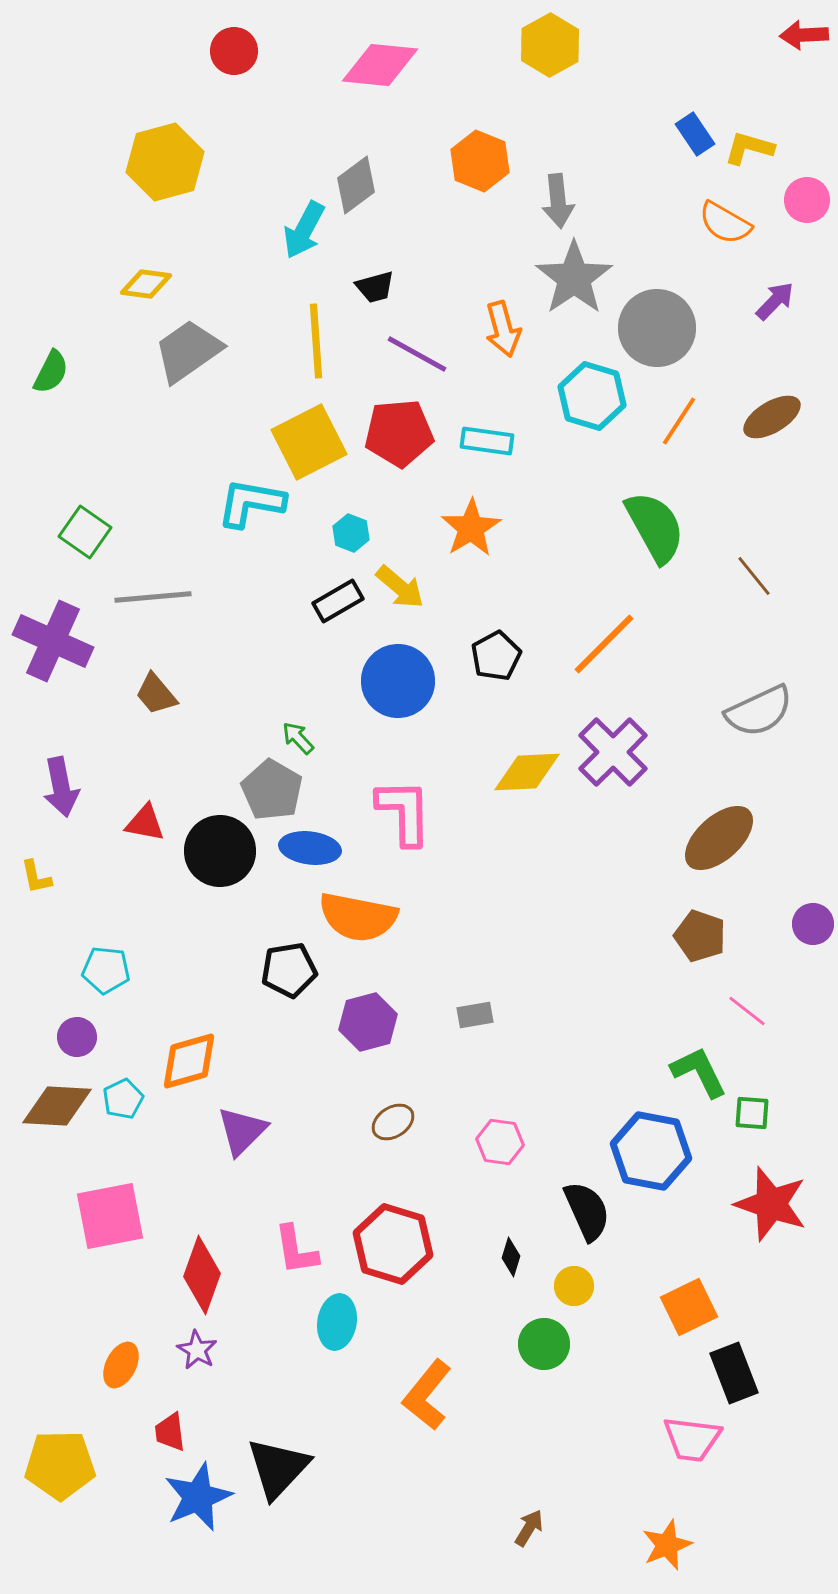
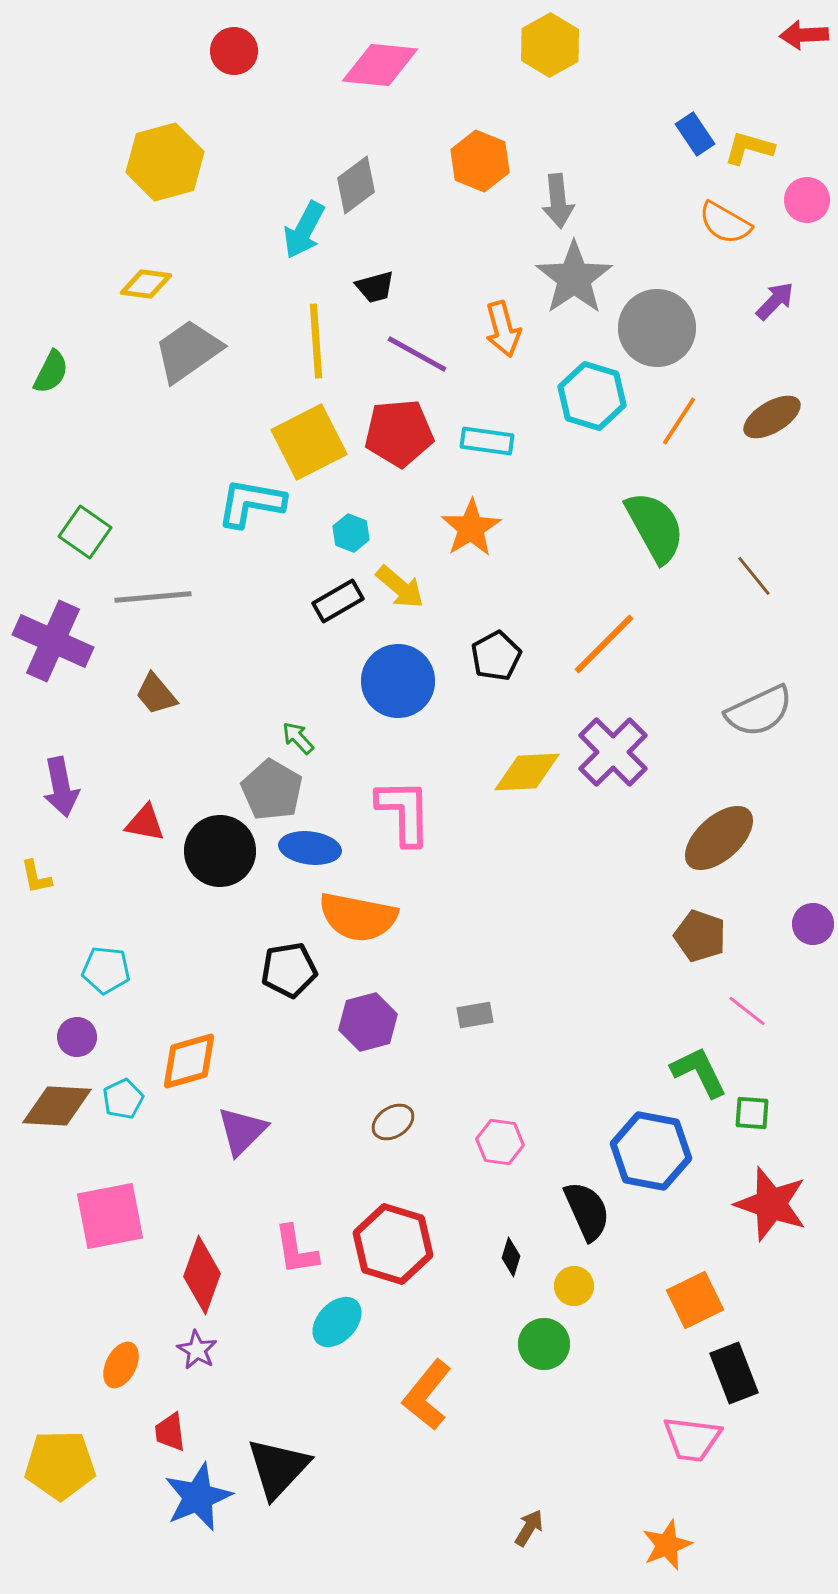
orange square at (689, 1307): moved 6 px right, 7 px up
cyan ellipse at (337, 1322): rotated 34 degrees clockwise
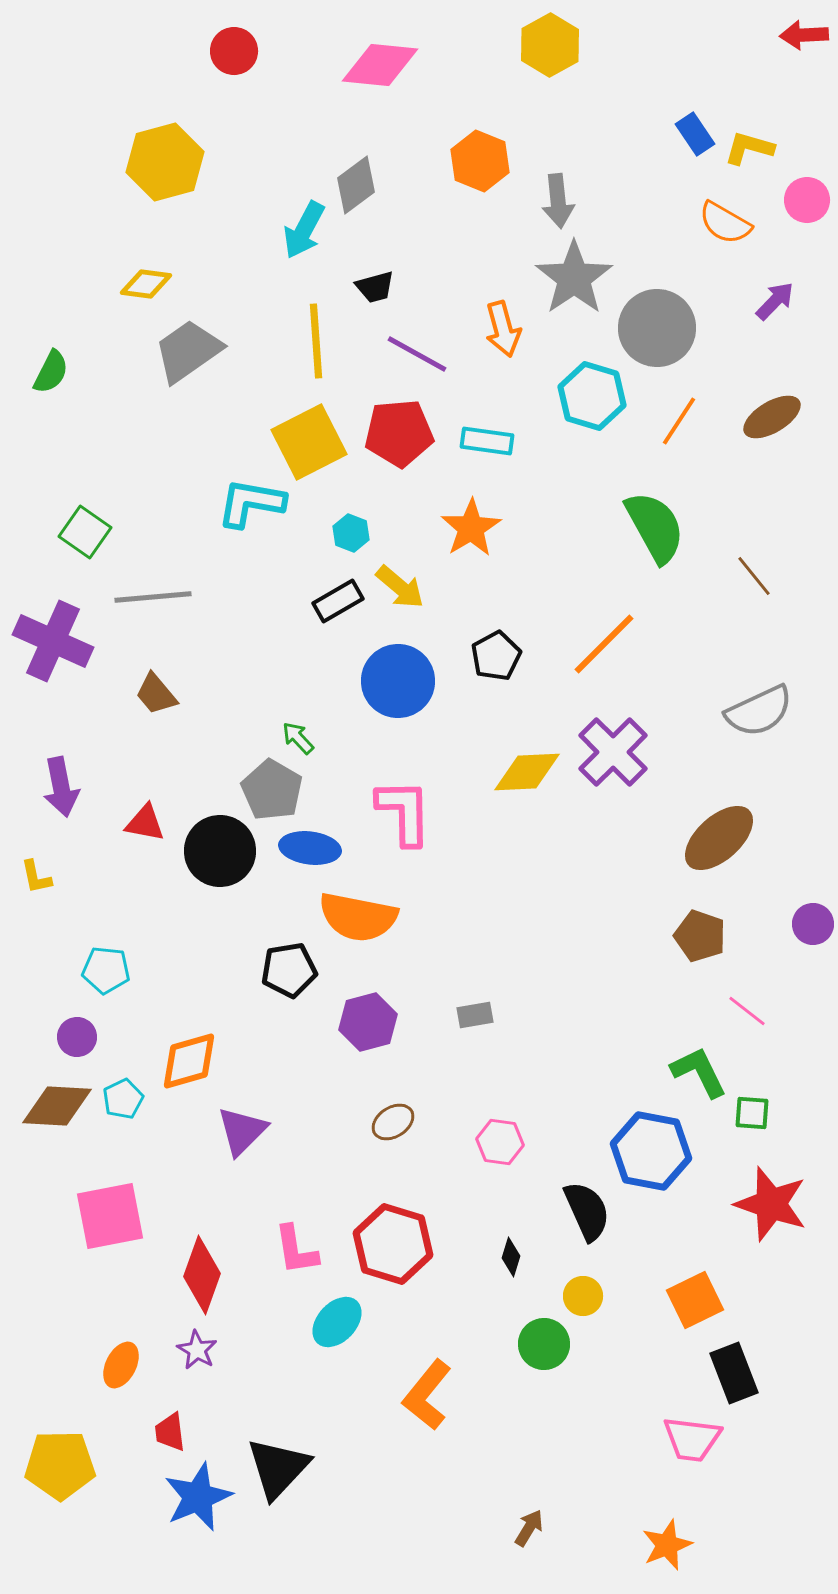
yellow circle at (574, 1286): moved 9 px right, 10 px down
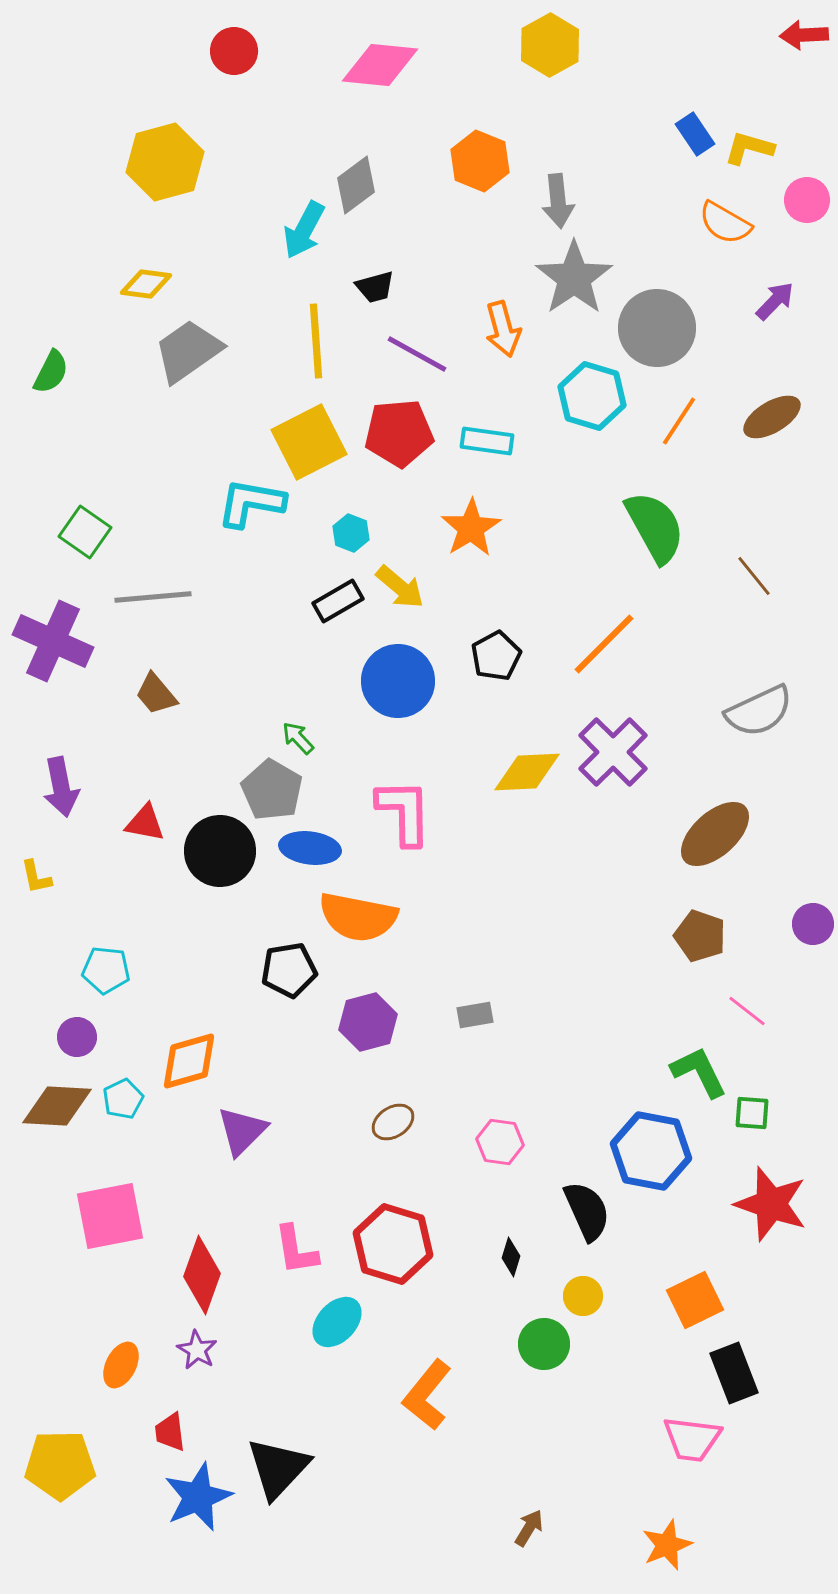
brown ellipse at (719, 838): moved 4 px left, 4 px up
